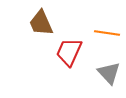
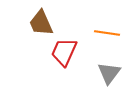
red trapezoid: moved 5 px left
gray triangle: rotated 20 degrees clockwise
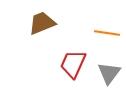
brown trapezoid: moved 1 px right; rotated 92 degrees clockwise
red trapezoid: moved 9 px right, 12 px down
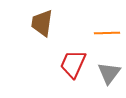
brown trapezoid: rotated 60 degrees counterclockwise
orange line: rotated 10 degrees counterclockwise
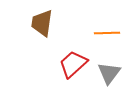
red trapezoid: rotated 24 degrees clockwise
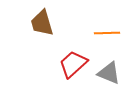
brown trapezoid: rotated 24 degrees counterclockwise
gray triangle: rotated 45 degrees counterclockwise
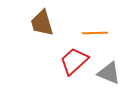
orange line: moved 12 px left
red trapezoid: moved 1 px right, 3 px up
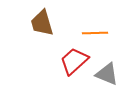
gray triangle: moved 2 px left, 1 px down
